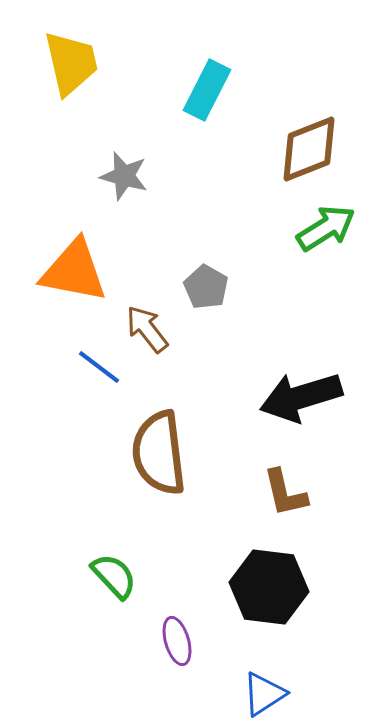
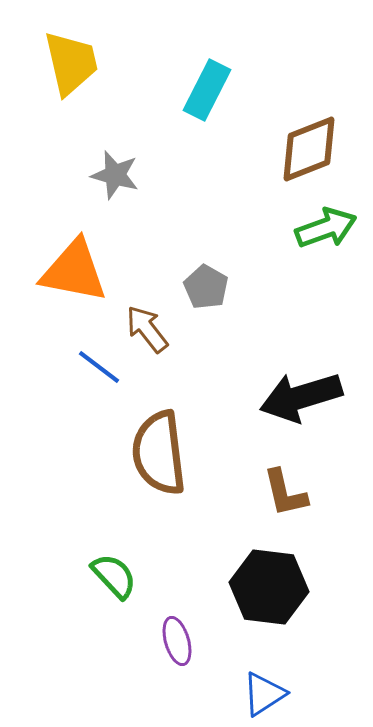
gray star: moved 9 px left, 1 px up
green arrow: rotated 12 degrees clockwise
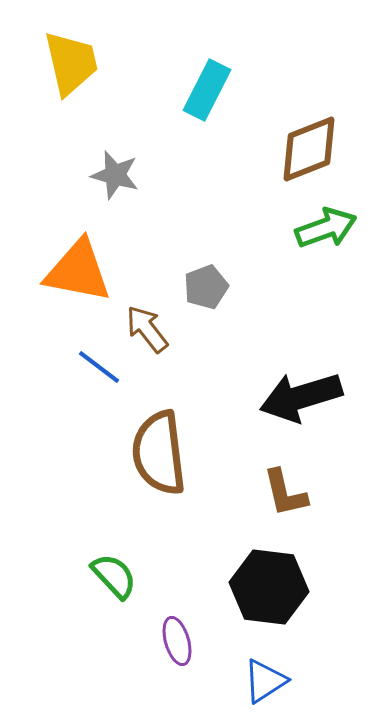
orange triangle: moved 4 px right
gray pentagon: rotated 21 degrees clockwise
blue triangle: moved 1 px right, 13 px up
